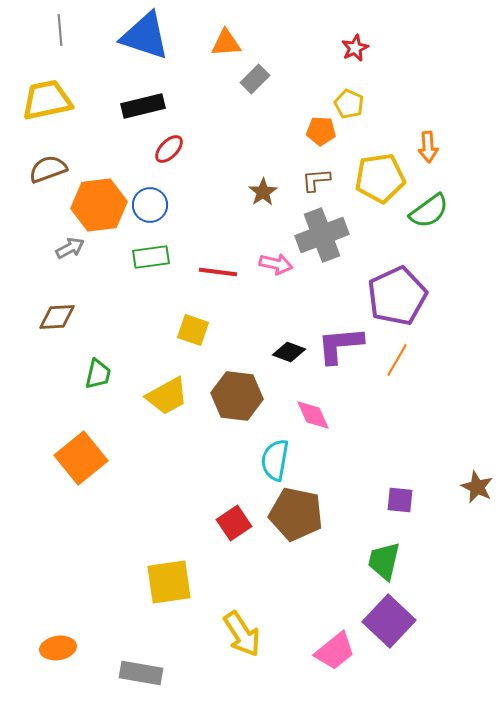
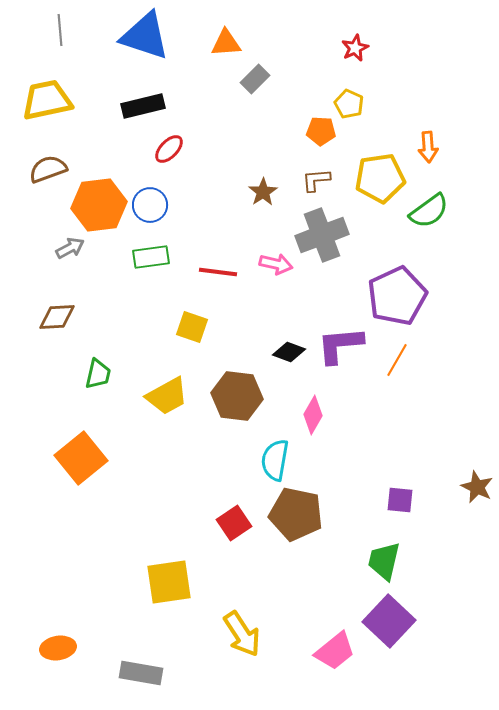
yellow square at (193, 330): moved 1 px left, 3 px up
pink diamond at (313, 415): rotated 54 degrees clockwise
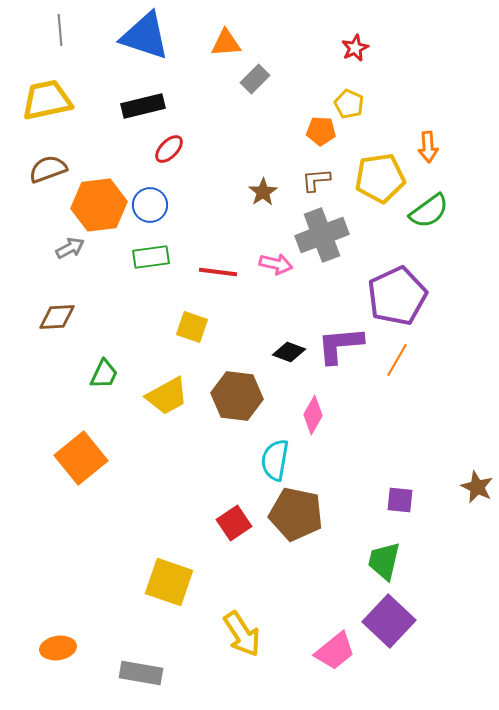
green trapezoid at (98, 374): moved 6 px right; rotated 12 degrees clockwise
yellow square at (169, 582): rotated 27 degrees clockwise
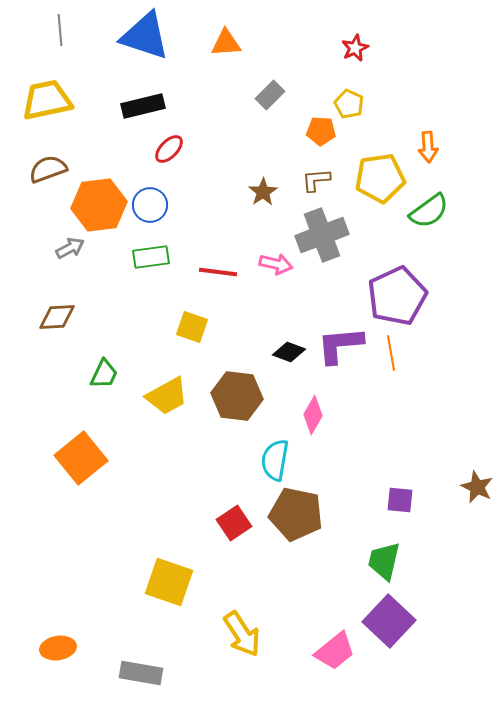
gray rectangle at (255, 79): moved 15 px right, 16 px down
orange line at (397, 360): moved 6 px left, 7 px up; rotated 40 degrees counterclockwise
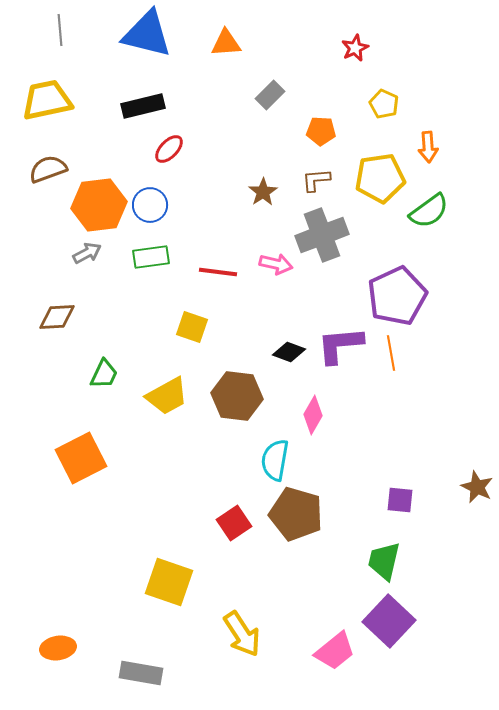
blue triangle at (145, 36): moved 2 px right, 2 px up; rotated 4 degrees counterclockwise
yellow pentagon at (349, 104): moved 35 px right
gray arrow at (70, 248): moved 17 px right, 5 px down
orange square at (81, 458): rotated 12 degrees clockwise
brown pentagon at (296, 514): rotated 4 degrees clockwise
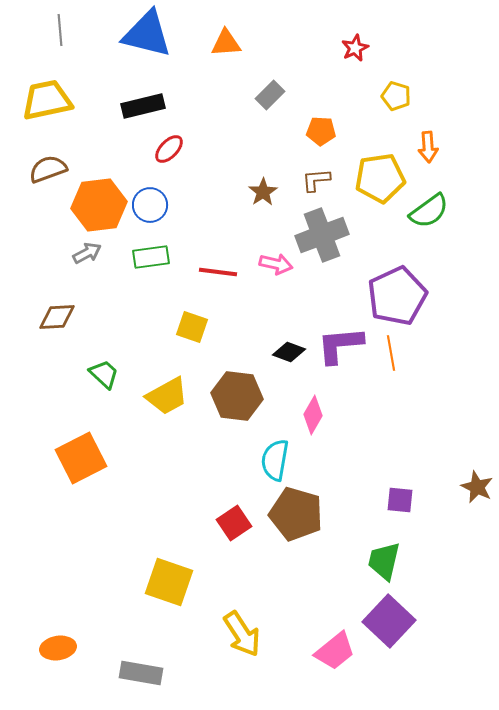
yellow pentagon at (384, 104): moved 12 px right, 8 px up; rotated 8 degrees counterclockwise
green trapezoid at (104, 374): rotated 72 degrees counterclockwise
